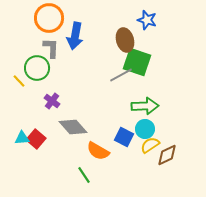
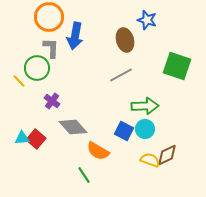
orange circle: moved 1 px up
green square: moved 40 px right, 4 px down
blue square: moved 6 px up
yellow semicircle: moved 15 px down; rotated 54 degrees clockwise
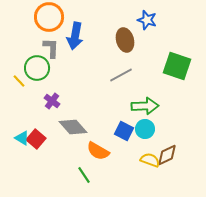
cyan triangle: rotated 35 degrees clockwise
